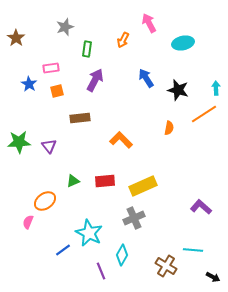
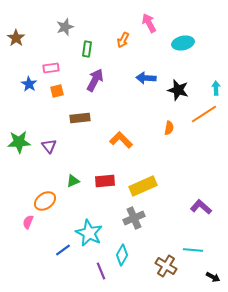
blue arrow: rotated 54 degrees counterclockwise
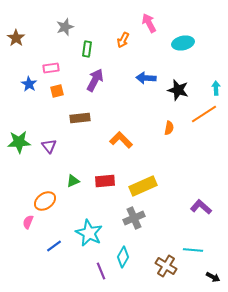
blue line: moved 9 px left, 4 px up
cyan diamond: moved 1 px right, 2 px down
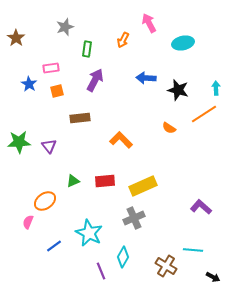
orange semicircle: rotated 112 degrees clockwise
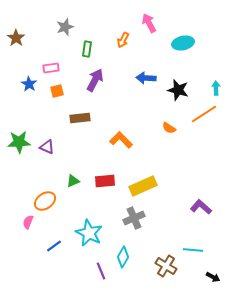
purple triangle: moved 2 px left, 1 px down; rotated 28 degrees counterclockwise
